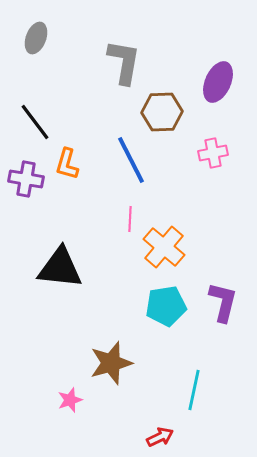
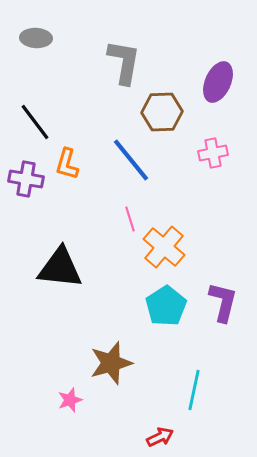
gray ellipse: rotated 72 degrees clockwise
blue line: rotated 12 degrees counterclockwise
pink line: rotated 20 degrees counterclockwise
cyan pentagon: rotated 24 degrees counterclockwise
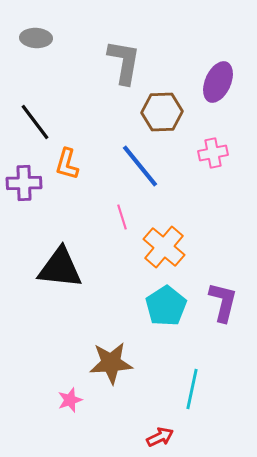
blue line: moved 9 px right, 6 px down
purple cross: moved 2 px left, 4 px down; rotated 12 degrees counterclockwise
pink line: moved 8 px left, 2 px up
brown star: rotated 12 degrees clockwise
cyan line: moved 2 px left, 1 px up
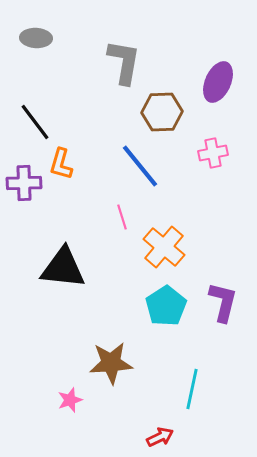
orange L-shape: moved 6 px left
black triangle: moved 3 px right
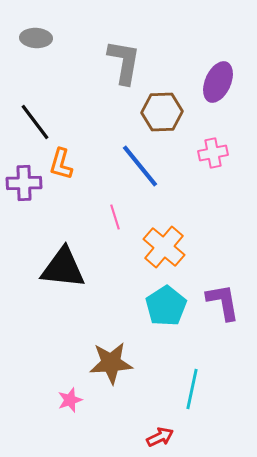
pink line: moved 7 px left
purple L-shape: rotated 24 degrees counterclockwise
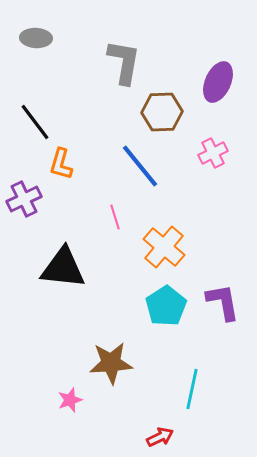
pink cross: rotated 16 degrees counterclockwise
purple cross: moved 16 px down; rotated 24 degrees counterclockwise
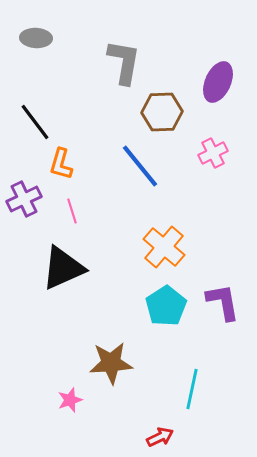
pink line: moved 43 px left, 6 px up
black triangle: rotated 30 degrees counterclockwise
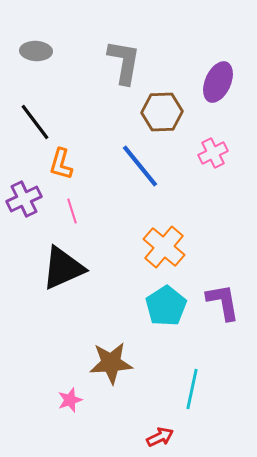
gray ellipse: moved 13 px down
